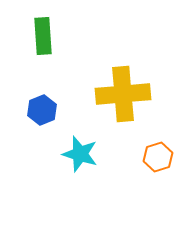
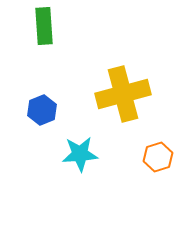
green rectangle: moved 1 px right, 10 px up
yellow cross: rotated 10 degrees counterclockwise
cyan star: rotated 21 degrees counterclockwise
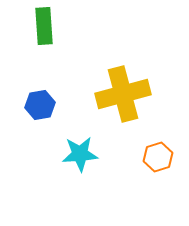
blue hexagon: moved 2 px left, 5 px up; rotated 12 degrees clockwise
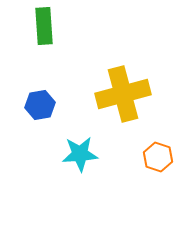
orange hexagon: rotated 24 degrees counterclockwise
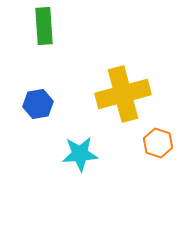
blue hexagon: moved 2 px left, 1 px up
orange hexagon: moved 14 px up
